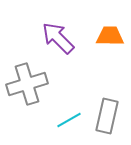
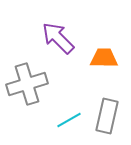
orange trapezoid: moved 6 px left, 22 px down
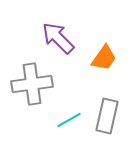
orange trapezoid: rotated 124 degrees clockwise
gray cross: moved 5 px right; rotated 9 degrees clockwise
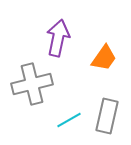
purple arrow: rotated 57 degrees clockwise
gray cross: rotated 6 degrees counterclockwise
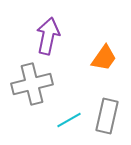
purple arrow: moved 10 px left, 2 px up
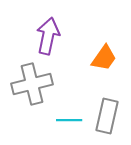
cyan line: rotated 30 degrees clockwise
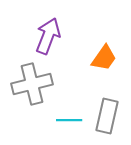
purple arrow: rotated 9 degrees clockwise
